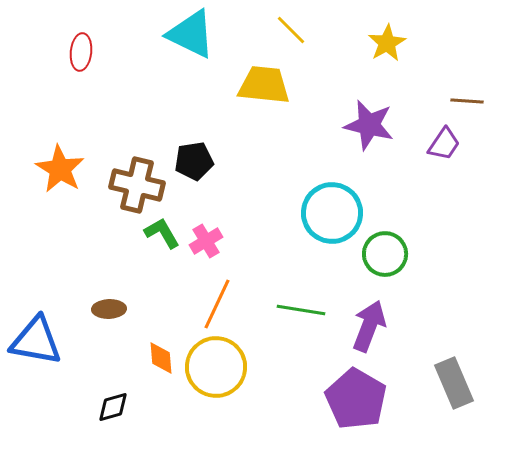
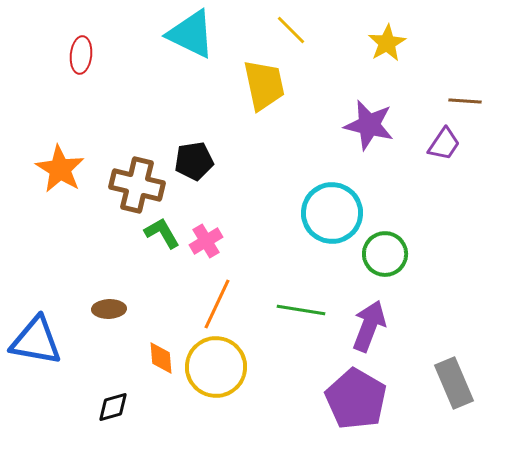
red ellipse: moved 3 px down
yellow trapezoid: rotated 72 degrees clockwise
brown line: moved 2 px left
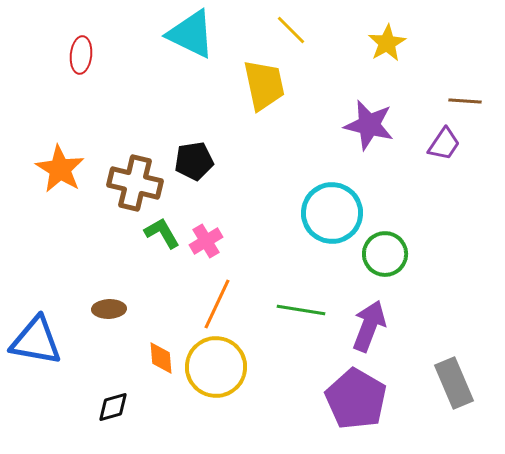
brown cross: moved 2 px left, 2 px up
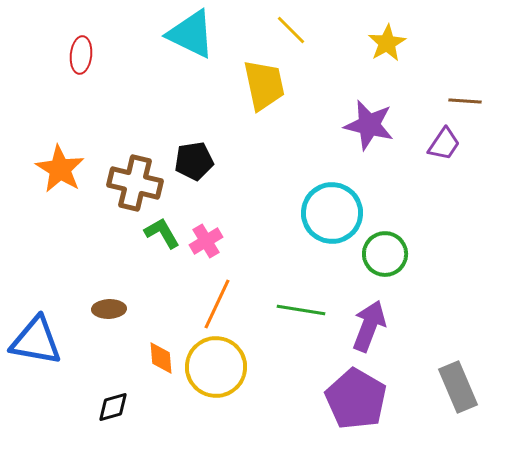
gray rectangle: moved 4 px right, 4 px down
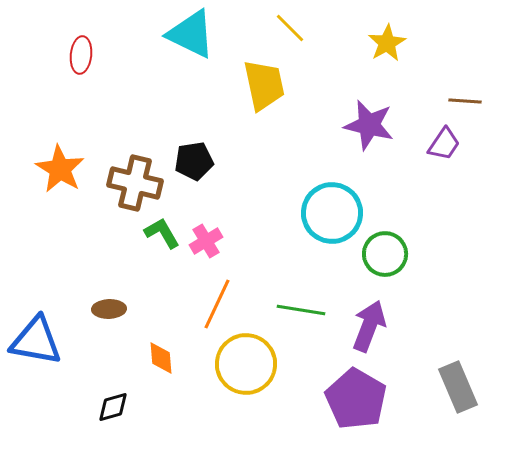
yellow line: moved 1 px left, 2 px up
yellow circle: moved 30 px right, 3 px up
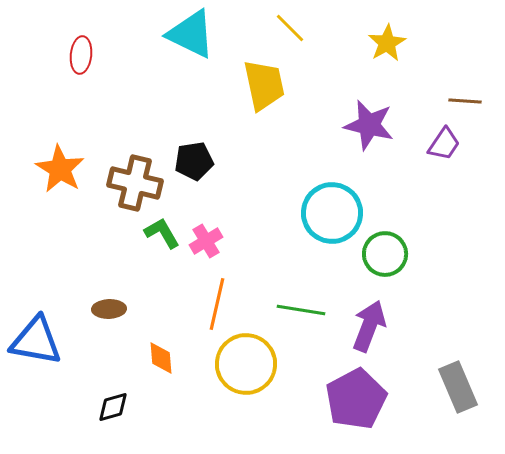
orange line: rotated 12 degrees counterclockwise
purple pentagon: rotated 14 degrees clockwise
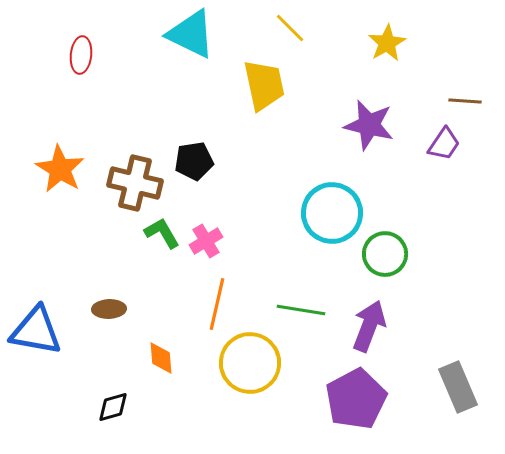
blue triangle: moved 10 px up
yellow circle: moved 4 px right, 1 px up
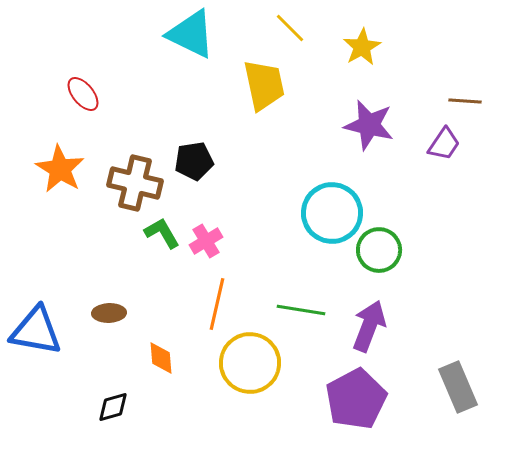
yellow star: moved 25 px left, 4 px down
red ellipse: moved 2 px right, 39 px down; rotated 45 degrees counterclockwise
green circle: moved 6 px left, 4 px up
brown ellipse: moved 4 px down
